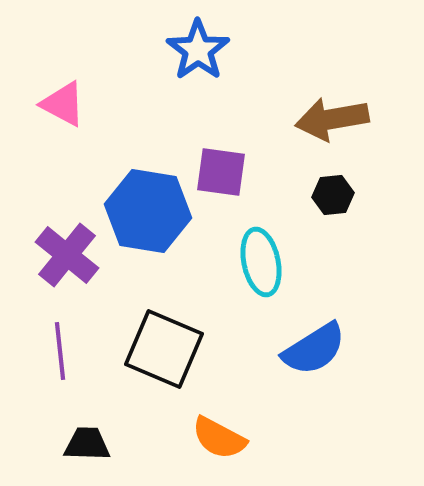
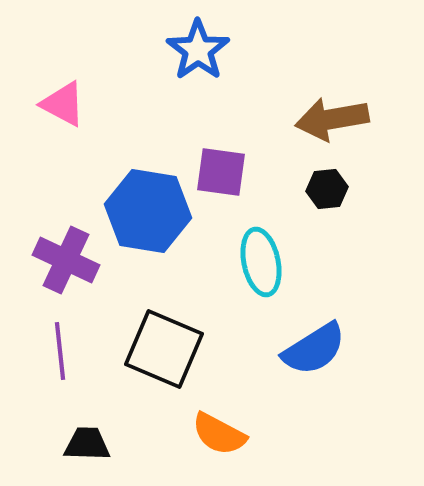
black hexagon: moved 6 px left, 6 px up
purple cross: moved 1 px left, 5 px down; rotated 14 degrees counterclockwise
orange semicircle: moved 4 px up
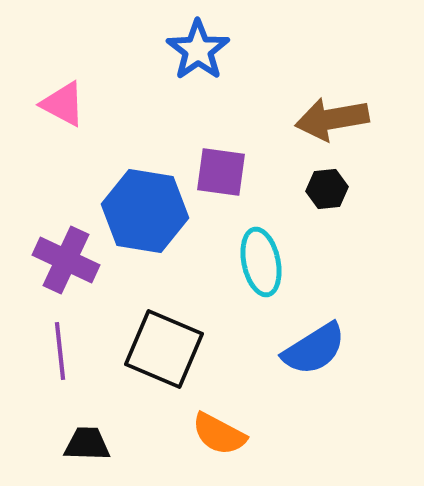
blue hexagon: moved 3 px left
